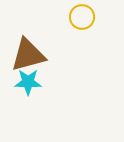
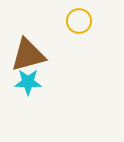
yellow circle: moved 3 px left, 4 px down
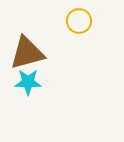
brown triangle: moved 1 px left, 2 px up
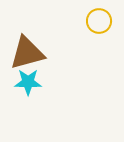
yellow circle: moved 20 px right
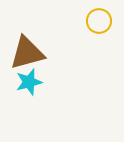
cyan star: moved 1 px right; rotated 16 degrees counterclockwise
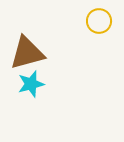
cyan star: moved 2 px right, 2 px down
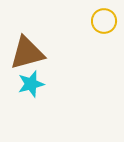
yellow circle: moved 5 px right
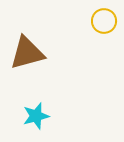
cyan star: moved 5 px right, 32 px down
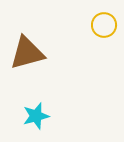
yellow circle: moved 4 px down
